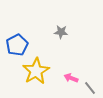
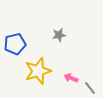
gray star: moved 2 px left, 3 px down; rotated 16 degrees counterclockwise
blue pentagon: moved 2 px left, 1 px up; rotated 15 degrees clockwise
yellow star: moved 2 px right; rotated 12 degrees clockwise
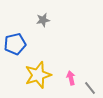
gray star: moved 16 px left, 15 px up
yellow star: moved 4 px down
pink arrow: rotated 56 degrees clockwise
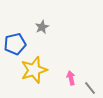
gray star: moved 1 px left, 7 px down; rotated 16 degrees counterclockwise
yellow star: moved 4 px left, 5 px up
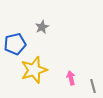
gray line: moved 3 px right, 2 px up; rotated 24 degrees clockwise
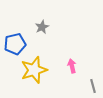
pink arrow: moved 1 px right, 12 px up
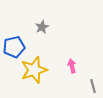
blue pentagon: moved 1 px left, 3 px down
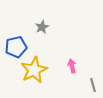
blue pentagon: moved 2 px right
yellow star: rotated 8 degrees counterclockwise
gray line: moved 1 px up
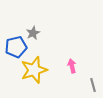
gray star: moved 9 px left, 6 px down
yellow star: rotated 8 degrees clockwise
